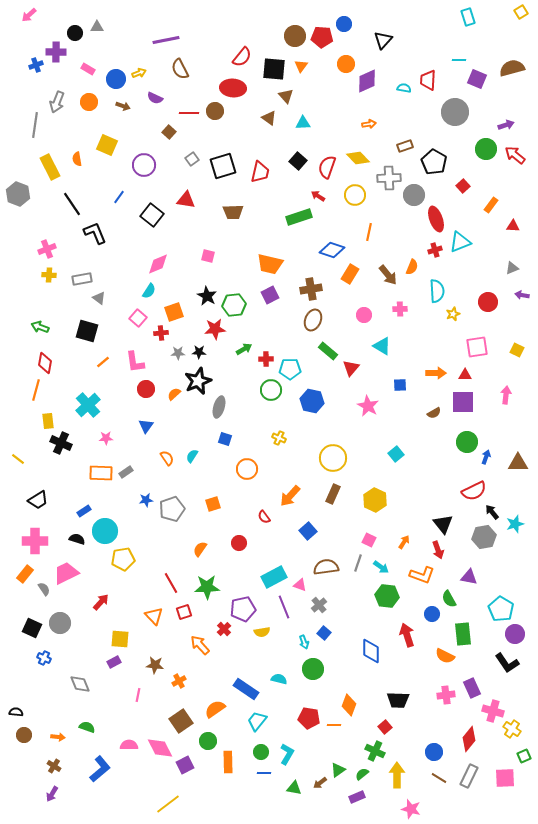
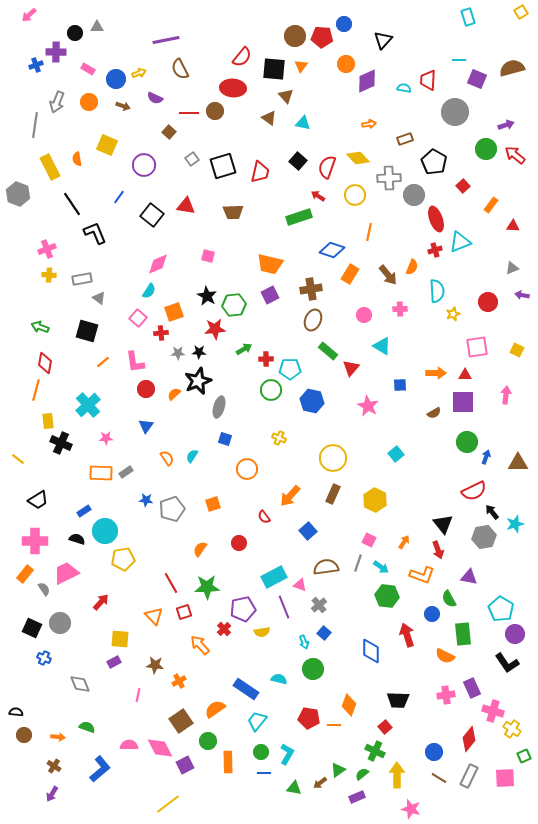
cyan triangle at (303, 123): rotated 14 degrees clockwise
brown rectangle at (405, 146): moved 7 px up
red triangle at (186, 200): moved 6 px down
blue star at (146, 500): rotated 16 degrees clockwise
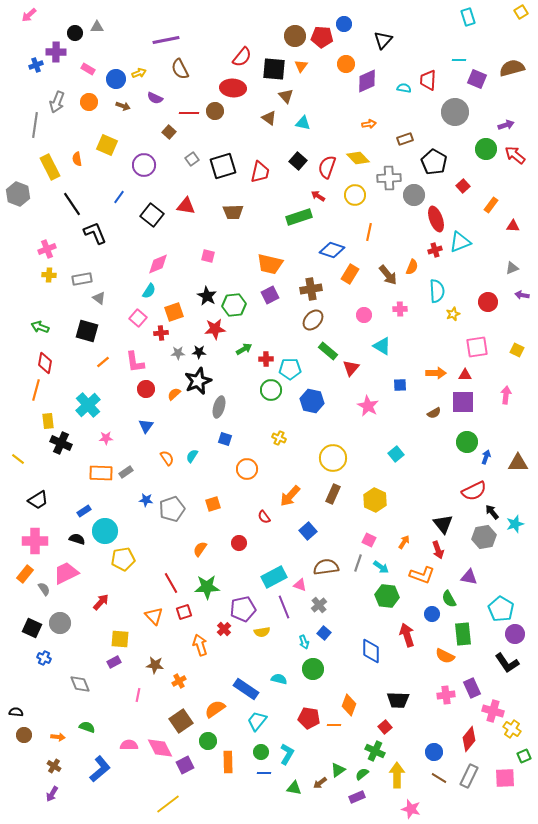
brown ellipse at (313, 320): rotated 20 degrees clockwise
orange arrow at (200, 645): rotated 25 degrees clockwise
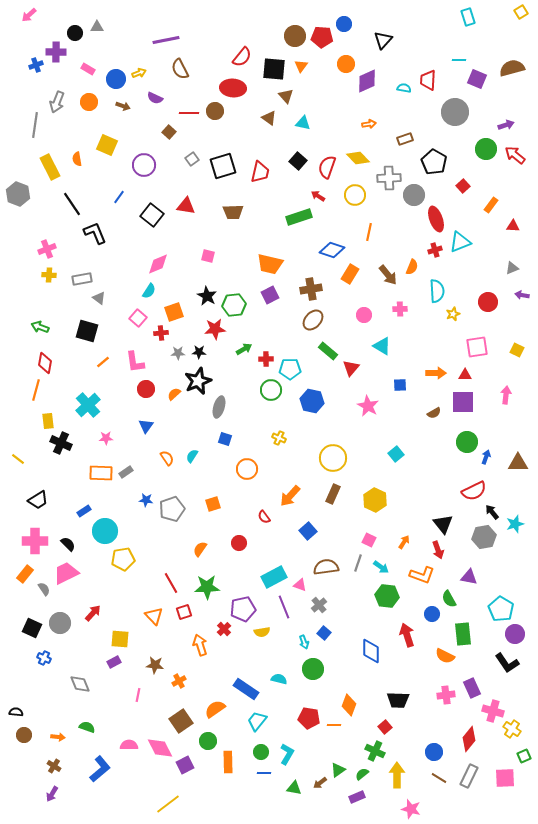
black semicircle at (77, 539): moved 9 px left, 5 px down; rotated 28 degrees clockwise
red arrow at (101, 602): moved 8 px left, 11 px down
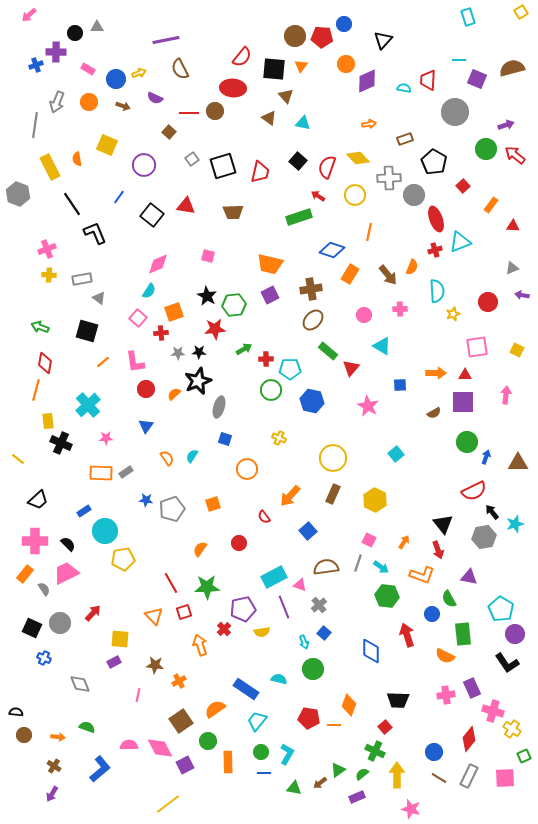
black trapezoid at (38, 500): rotated 10 degrees counterclockwise
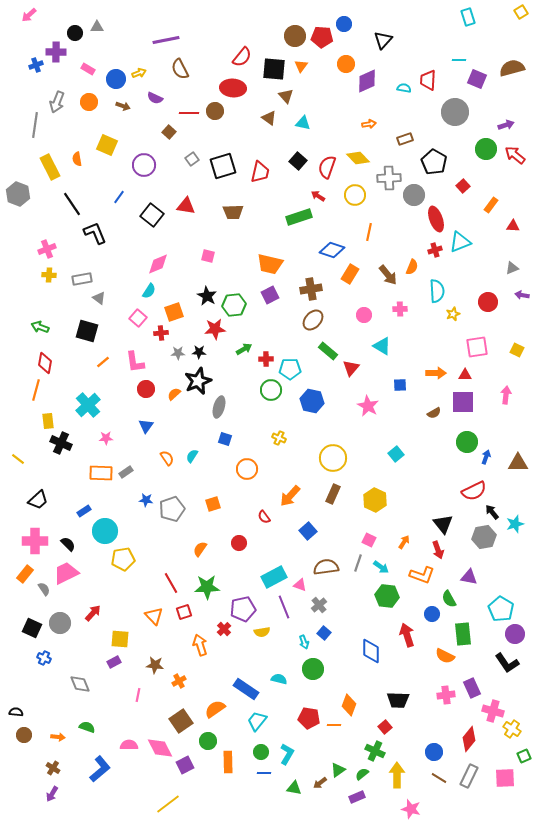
brown cross at (54, 766): moved 1 px left, 2 px down
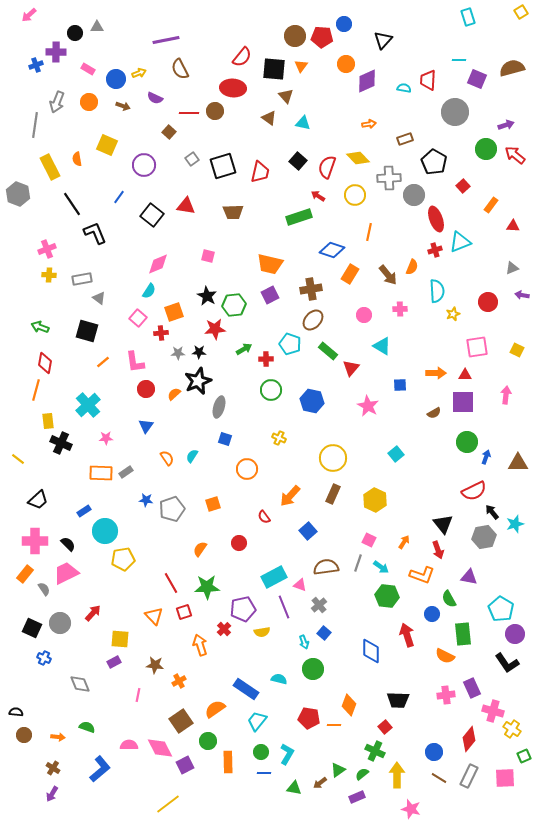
cyan pentagon at (290, 369): moved 25 px up; rotated 20 degrees clockwise
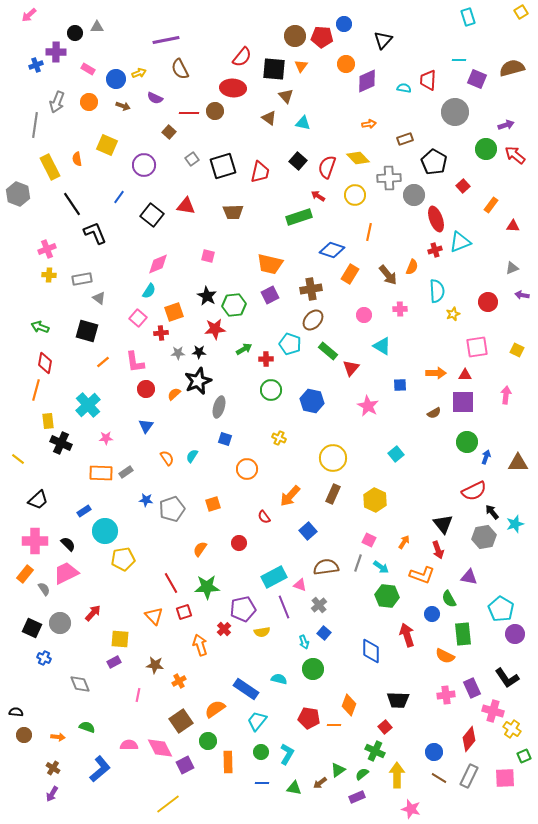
black L-shape at (507, 663): moved 15 px down
blue line at (264, 773): moved 2 px left, 10 px down
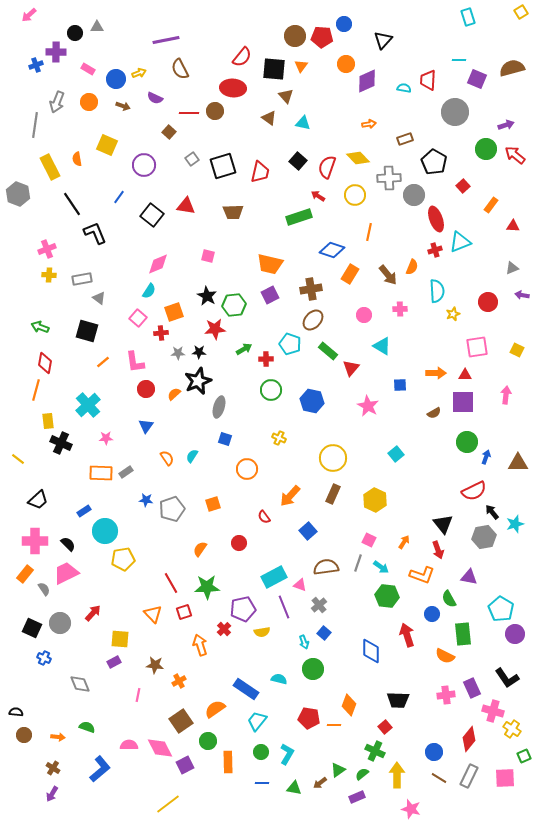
orange triangle at (154, 616): moved 1 px left, 2 px up
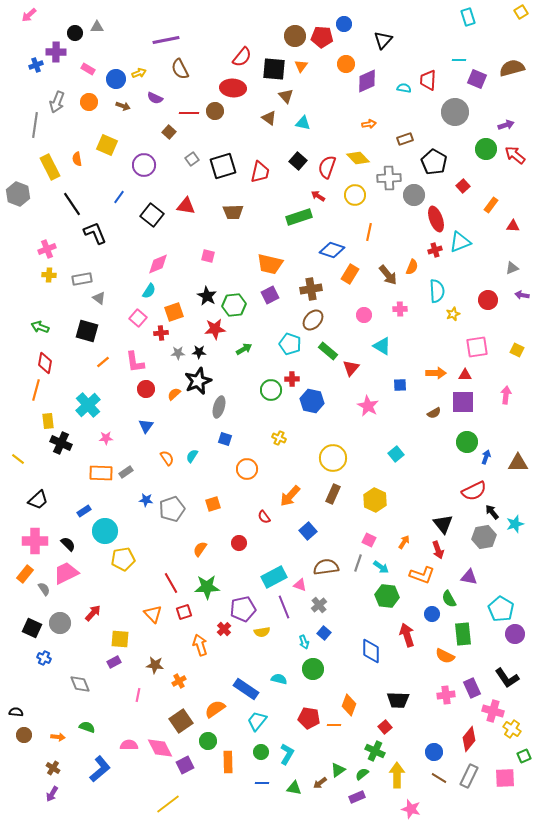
red circle at (488, 302): moved 2 px up
red cross at (266, 359): moved 26 px right, 20 px down
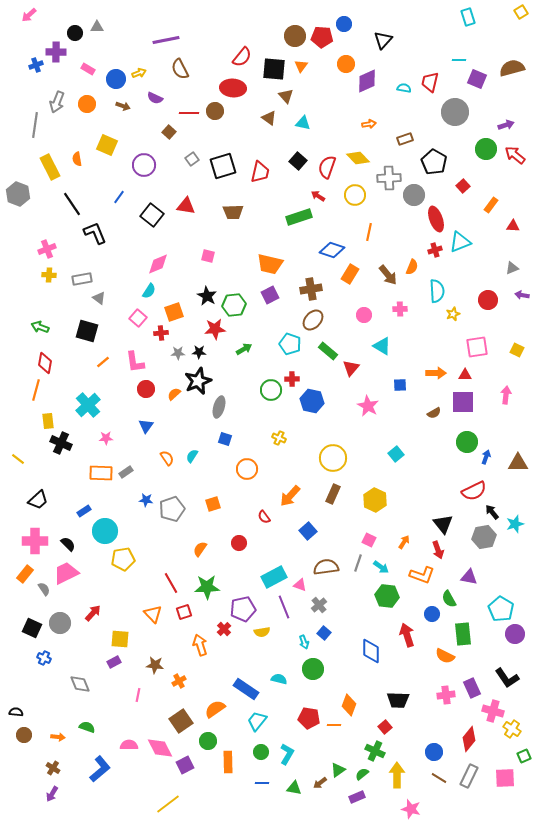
red trapezoid at (428, 80): moved 2 px right, 2 px down; rotated 10 degrees clockwise
orange circle at (89, 102): moved 2 px left, 2 px down
